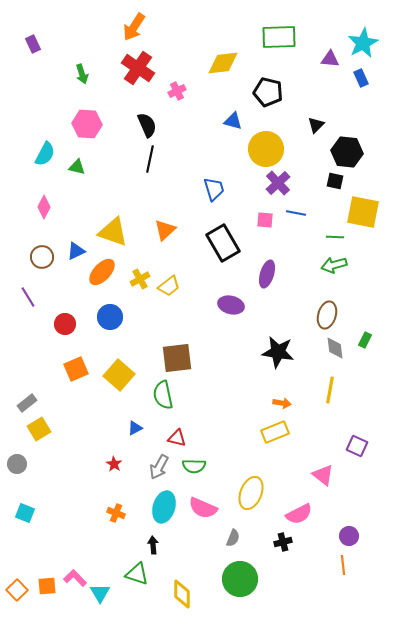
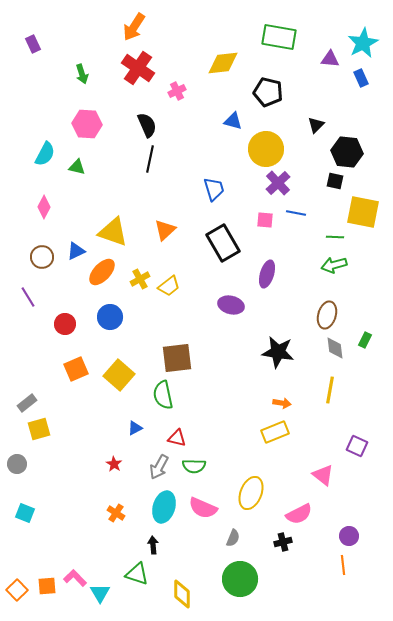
green rectangle at (279, 37): rotated 12 degrees clockwise
yellow square at (39, 429): rotated 15 degrees clockwise
orange cross at (116, 513): rotated 12 degrees clockwise
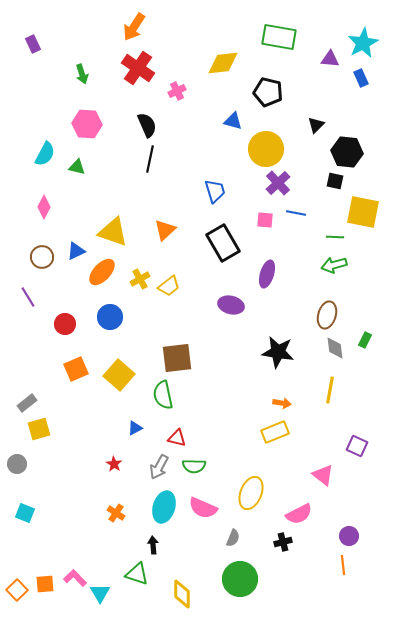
blue trapezoid at (214, 189): moved 1 px right, 2 px down
orange square at (47, 586): moved 2 px left, 2 px up
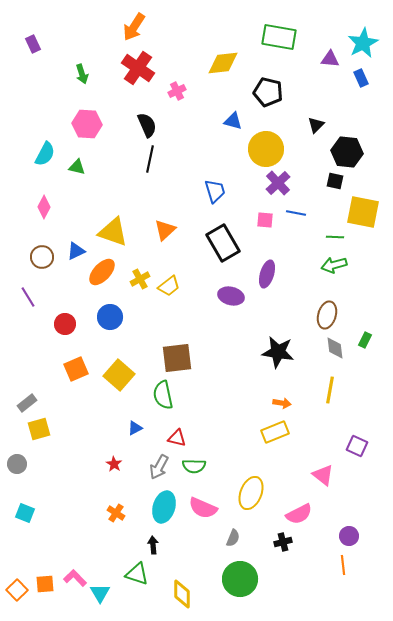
purple ellipse at (231, 305): moved 9 px up
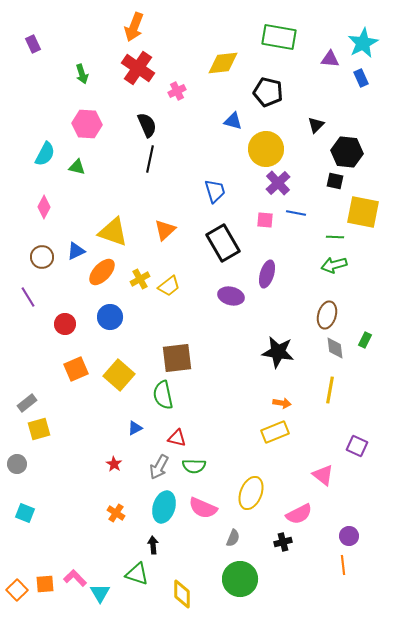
orange arrow at (134, 27): rotated 12 degrees counterclockwise
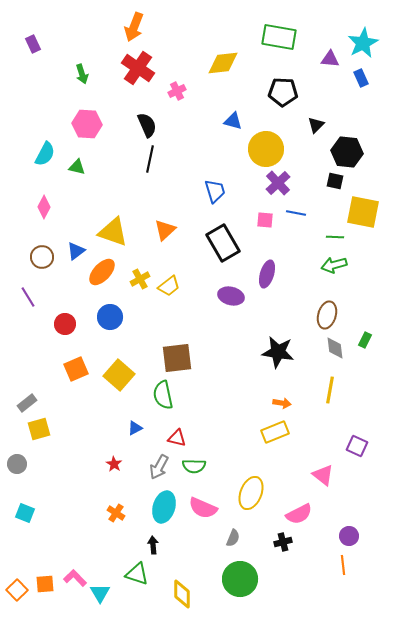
black pentagon at (268, 92): moved 15 px right; rotated 12 degrees counterclockwise
blue triangle at (76, 251): rotated 12 degrees counterclockwise
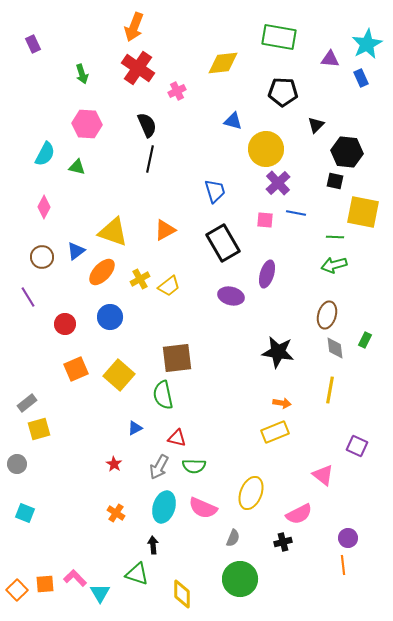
cyan star at (363, 43): moved 4 px right, 1 px down
orange triangle at (165, 230): rotated 15 degrees clockwise
purple circle at (349, 536): moved 1 px left, 2 px down
